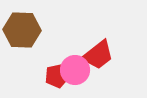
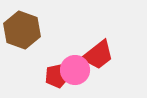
brown hexagon: rotated 18 degrees clockwise
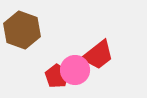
red pentagon: rotated 25 degrees counterclockwise
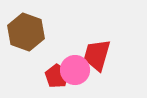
brown hexagon: moved 4 px right, 2 px down
red trapezoid: moved 1 px left; rotated 144 degrees clockwise
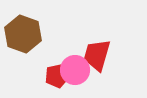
brown hexagon: moved 3 px left, 2 px down
red pentagon: rotated 25 degrees clockwise
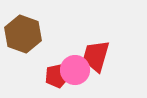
red trapezoid: moved 1 px left, 1 px down
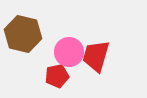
brown hexagon: rotated 6 degrees counterclockwise
pink circle: moved 6 px left, 18 px up
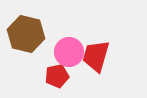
brown hexagon: moved 3 px right
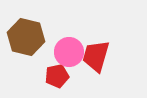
brown hexagon: moved 3 px down
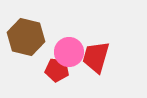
red trapezoid: moved 1 px down
red pentagon: moved 6 px up; rotated 20 degrees clockwise
